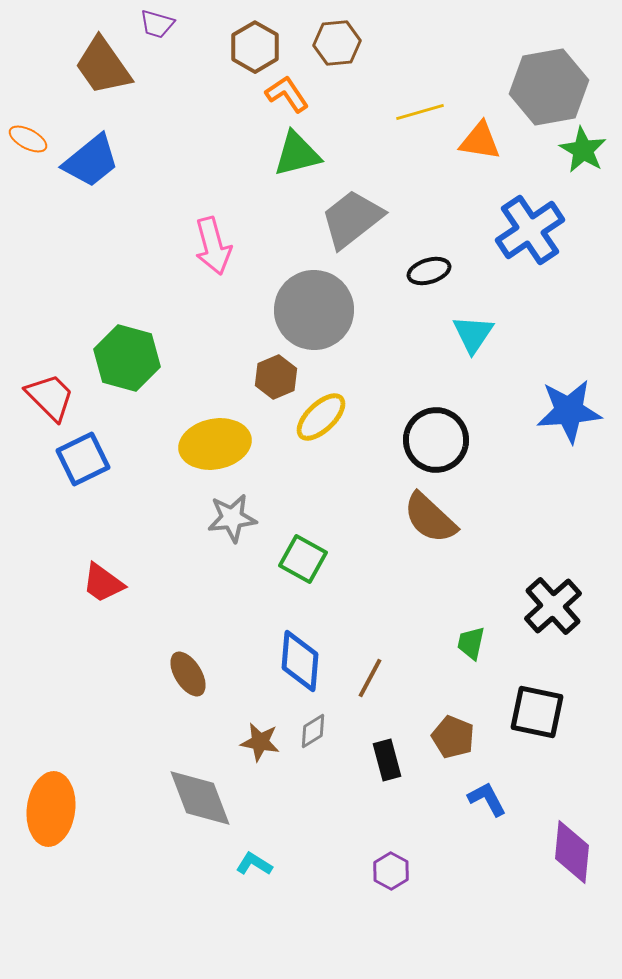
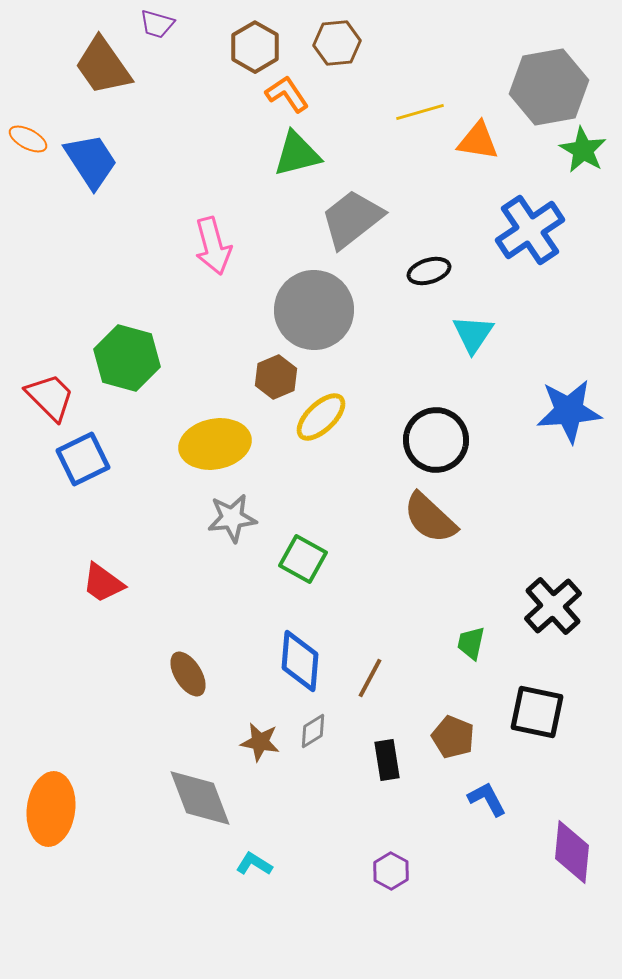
orange triangle at (480, 141): moved 2 px left
blue trapezoid at (91, 161): rotated 84 degrees counterclockwise
black rectangle at (387, 760): rotated 6 degrees clockwise
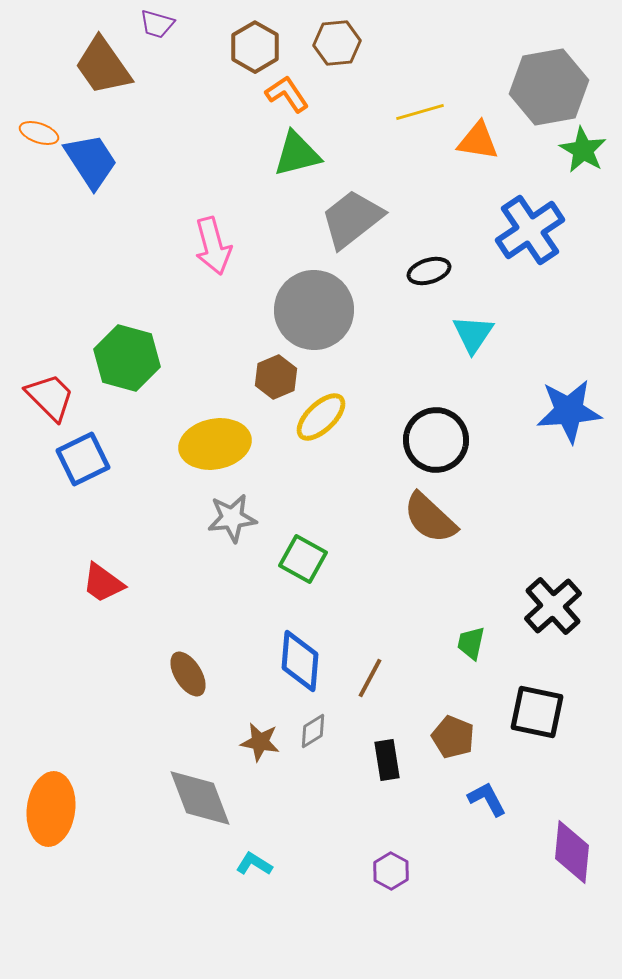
orange ellipse at (28, 139): moved 11 px right, 6 px up; rotated 9 degrees counterclockwise
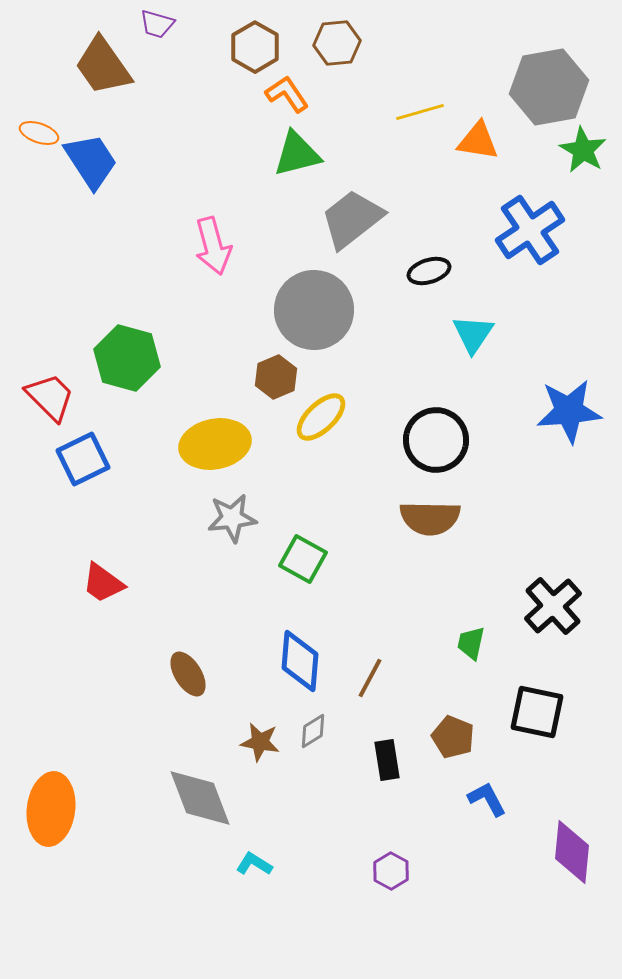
brown semicircle at (430, 518): rotated 42 degrees counterclockwise
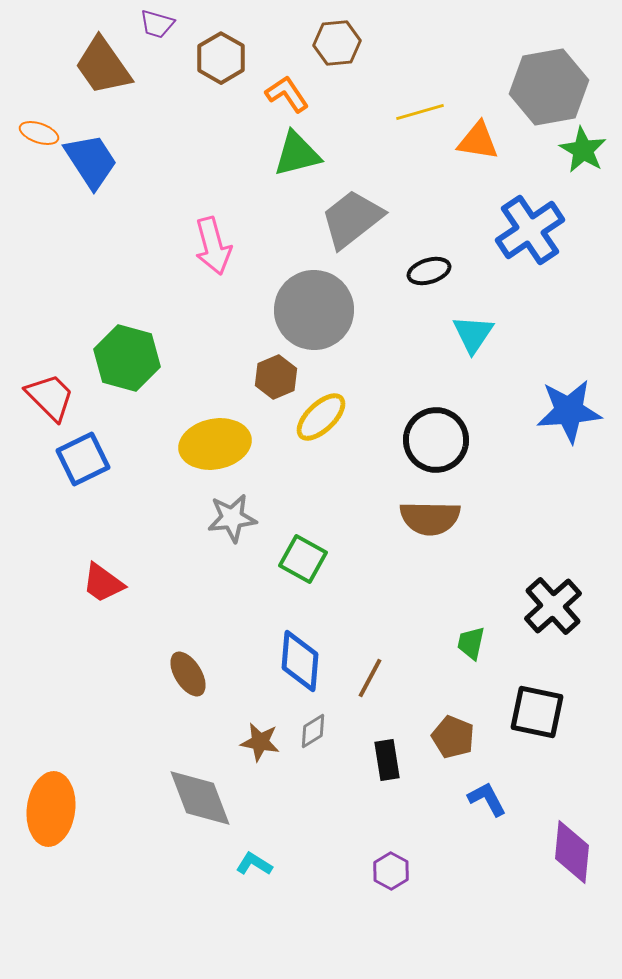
brown hexagon at (255, 47): moved 34 px left, 11 px down
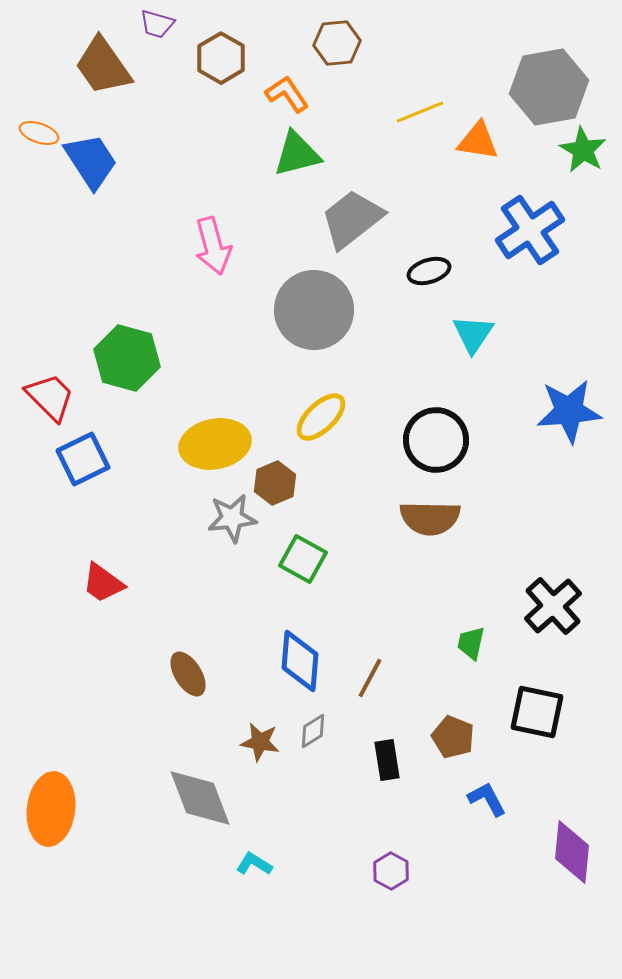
yellow line at (420, 112): rotated 6 degrees counterclockwise
brown hexagon at (276, 377): moved 1 px left, 106 px down
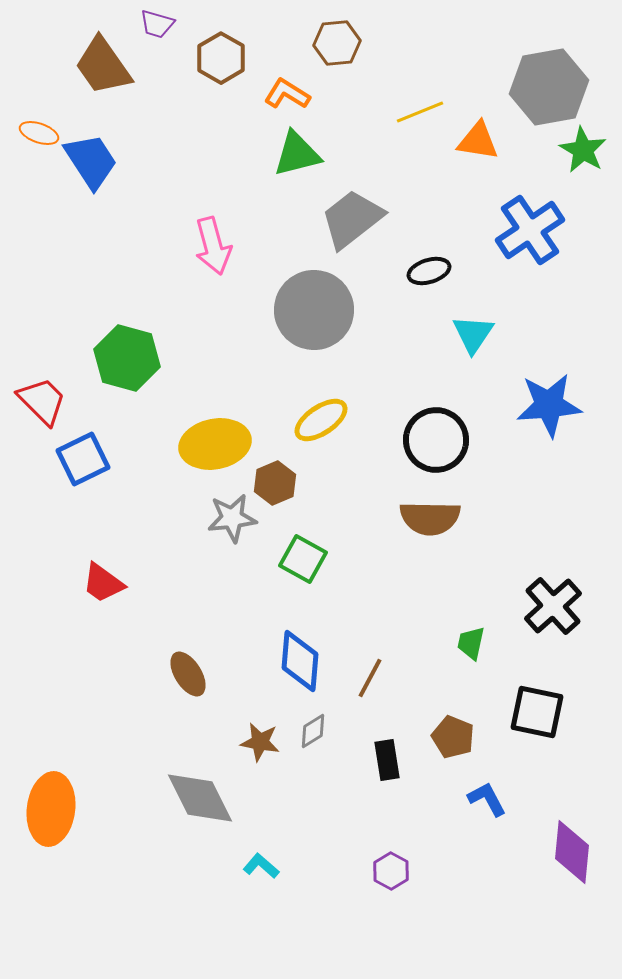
orange L-shape at (287, 94): rotated 24 degrees counterclockwise
red trapezoid at (50, 397): moved 8 px left, 4 px down
blue star at (569, 411): moved 20 px left, 6 px up
yellow ellipse at (321, 417): moved 3 px down; rotated 10 degrees clockwise
gray diamond at (200, 798): rotated 6 degrees counterclockwise
cyan L-shape at (254, 864): moved 7 px right, 2 px down; rotated 9 degrees clockwise
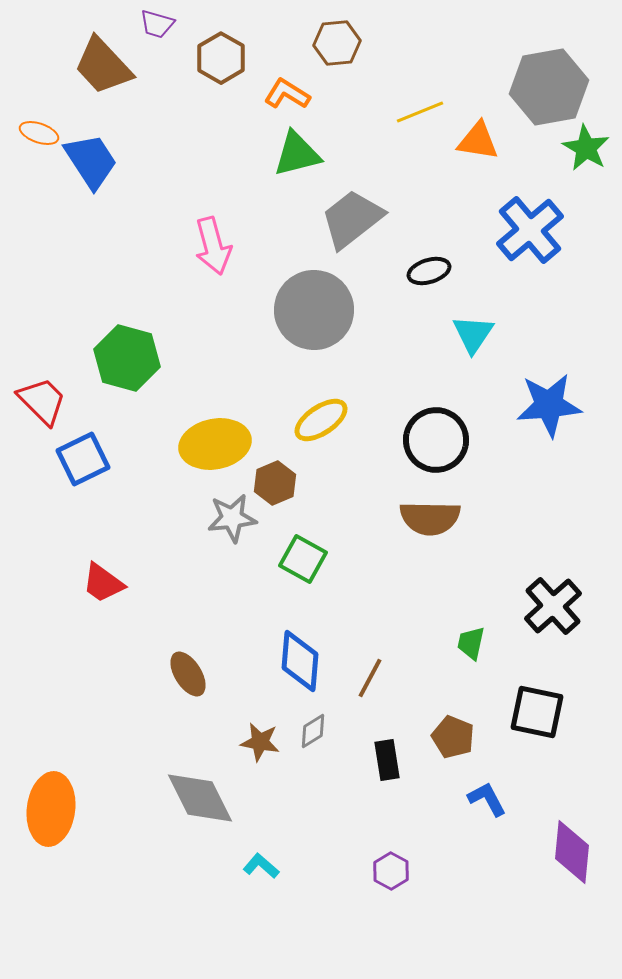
brown trapezoid at (103, 66): rotated 8 degrees counterclockwise
green star at (583, 150): moved 3 px right, 2 px up
blue cross at (530, 230): rotated 6 degrees counterclockwise
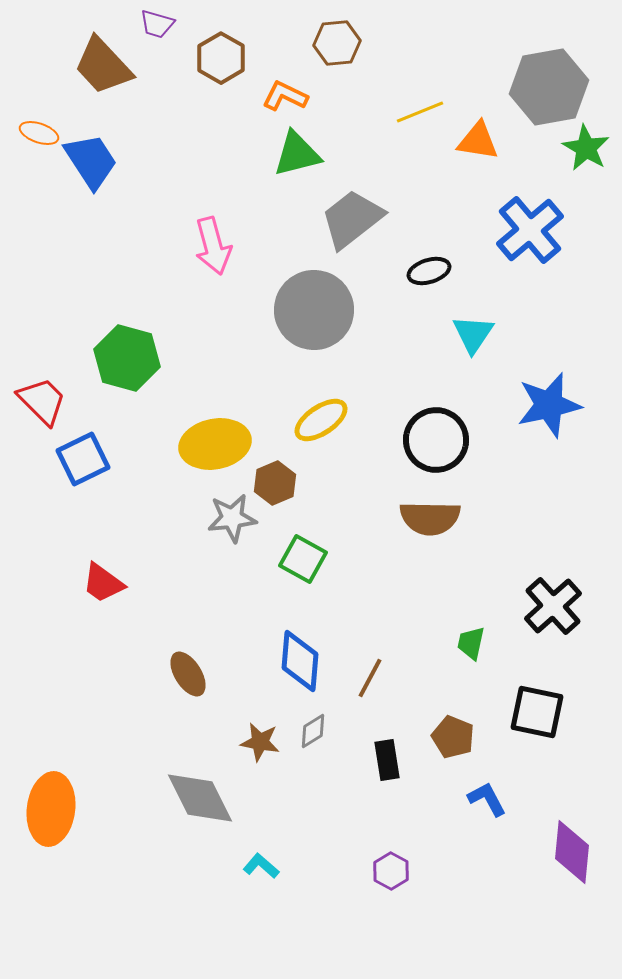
orange L-shape at (287, 94): moved 2 px left, 2 px down; rotated 6 degrees counterclockwise
blue star at (549, 405): rotated 8 degrees counterclockwise
